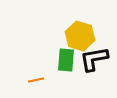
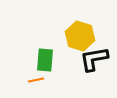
green rectangle: moved 21 px left
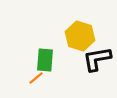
black L-shape: moved 3 px right
orange line: moved 2 px up; rotated 28 degrees counterclockwise
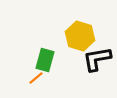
green rectangle: rotated 10 degrees clockwise
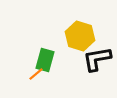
orange line: moved 4 px up
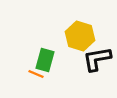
orange line: rotated 63 degrees clockwise
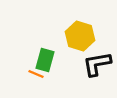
black L-shape: moved 5 px down
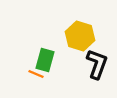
black L-shape: rotated 120 degrees clockwise
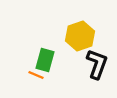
yellow hexagon: rotated 24 degrees clockwise
orange line: moved 1 px down
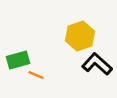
green rectangle: moved 27 px left; rotated 60 degrees clockwise
black L-shape: rotated 68 degrees counterclockwise
